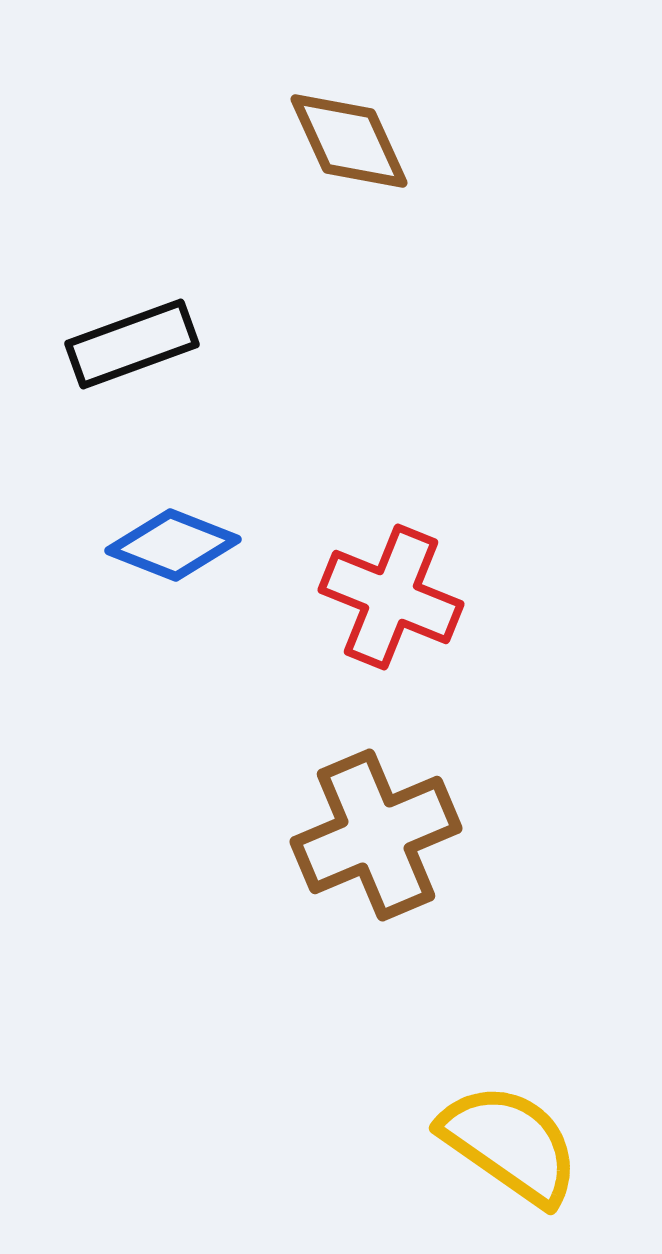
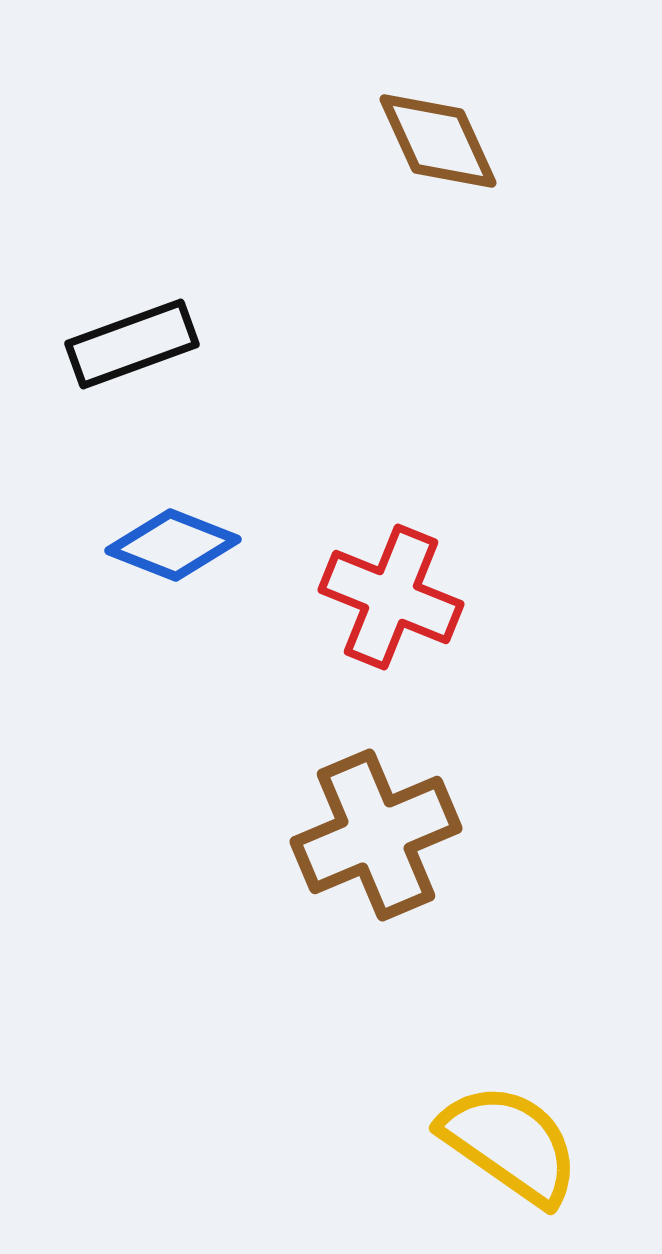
brown diamond: moved 89 px right
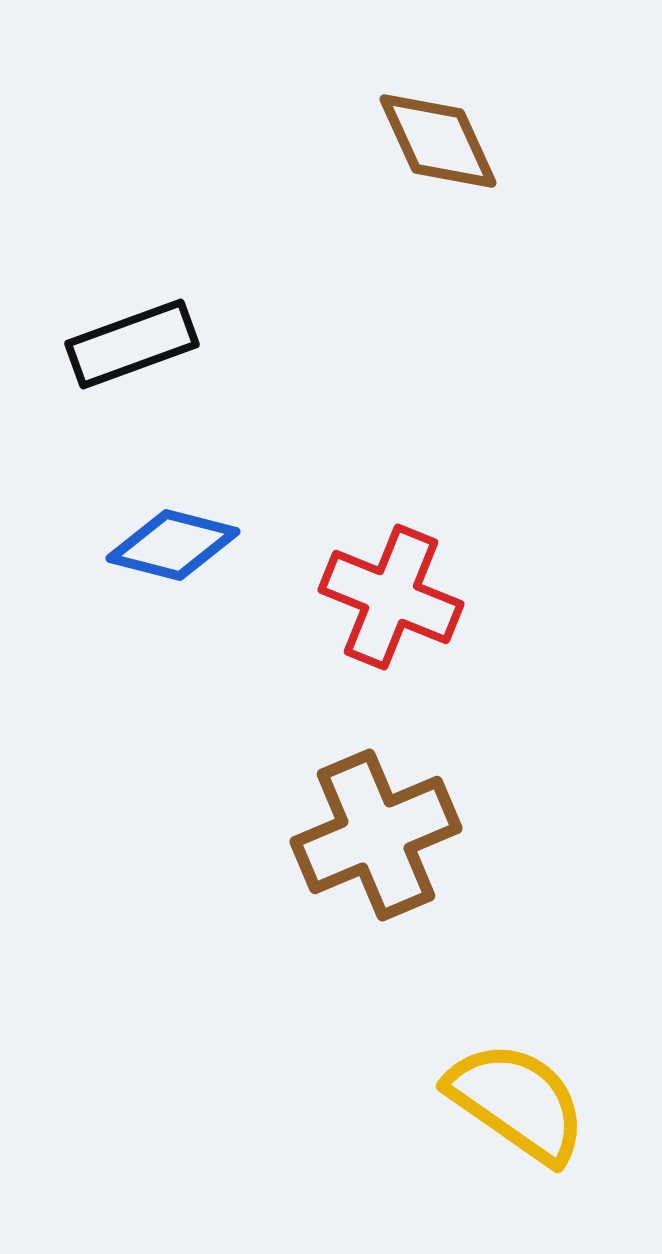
blue diamond: rotated 7 degrees counterclockwise
yellow semicircle: moved 7 px right, 42 px up
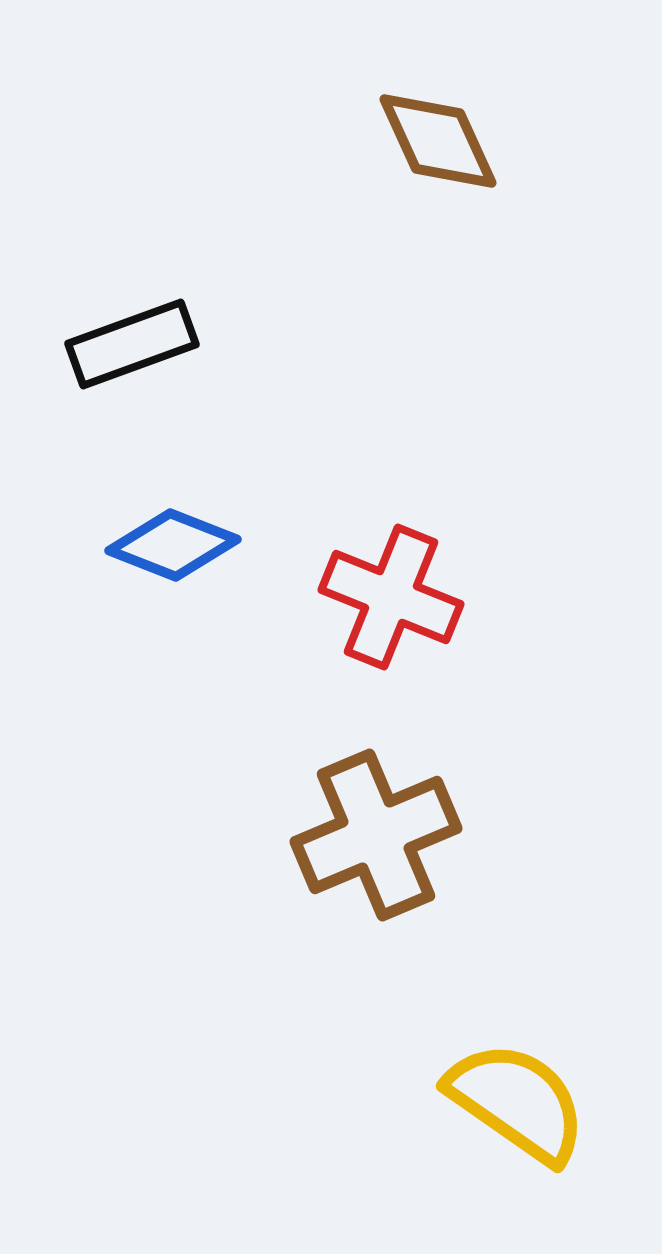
blue diamond: rotated 7 degrees clockwise
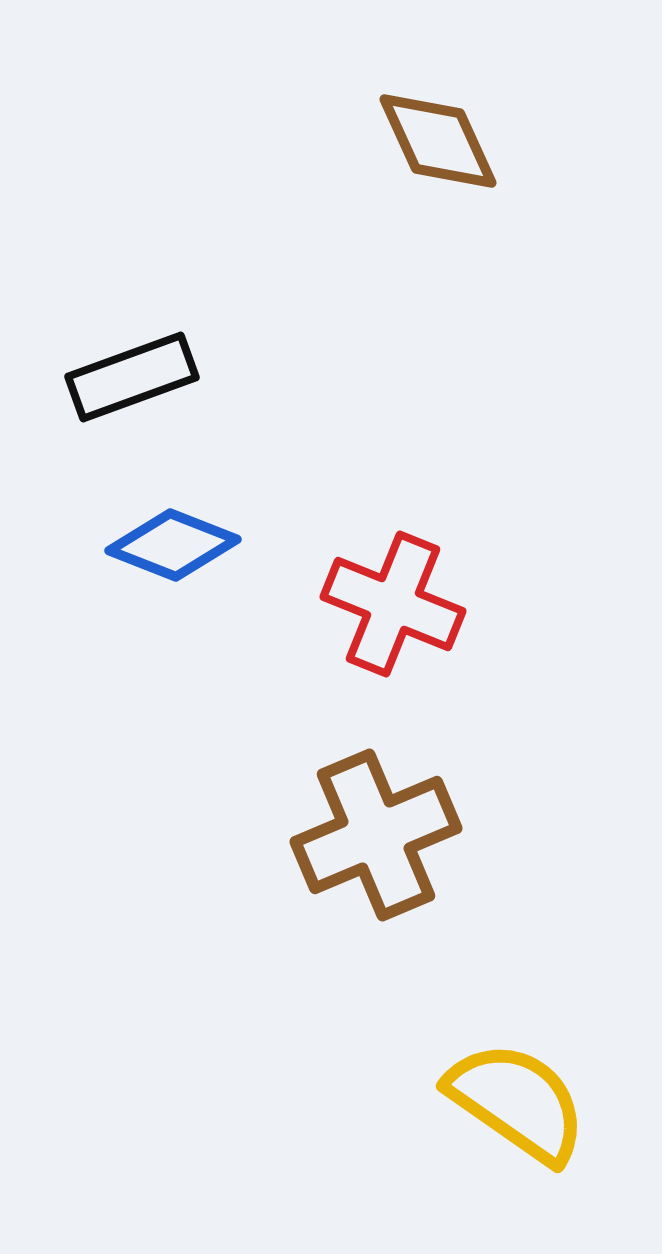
black rectangle: moved 33 px down
red cross: moved 2 px right, 7 px down
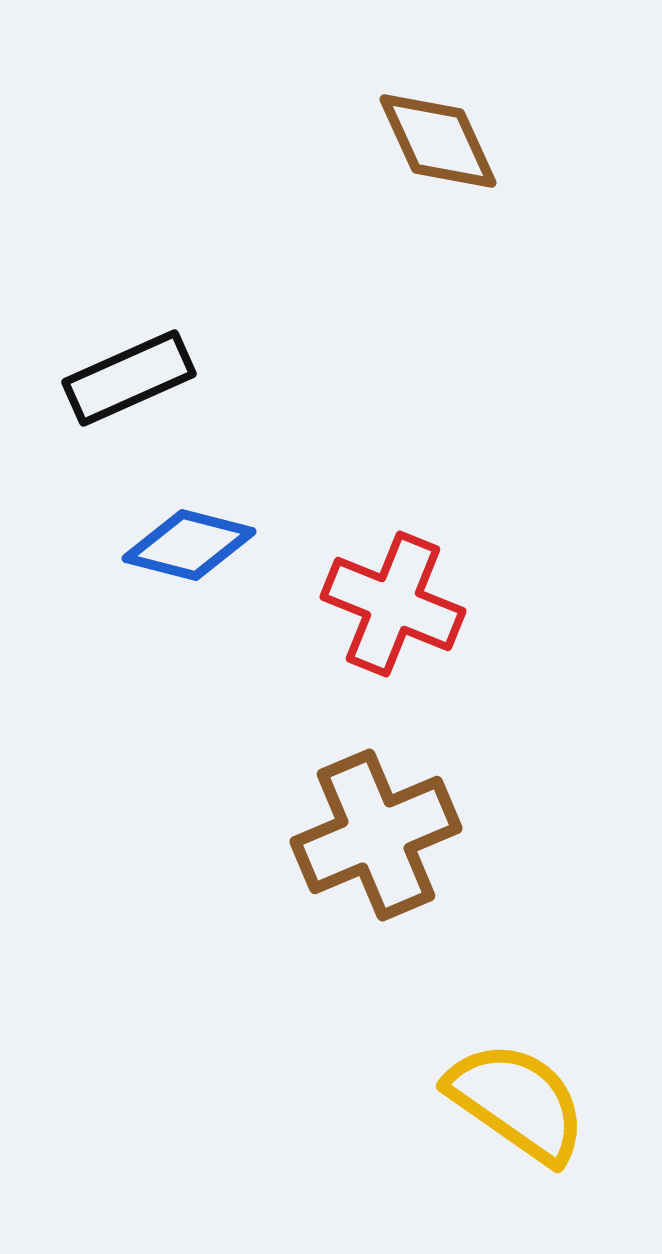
black rectangle: moved 3 px left, 1 px down; rotated 4 degrees counterclockwise
blue diamond: moved 16 px right; rotated 7 degrees counterclockwise
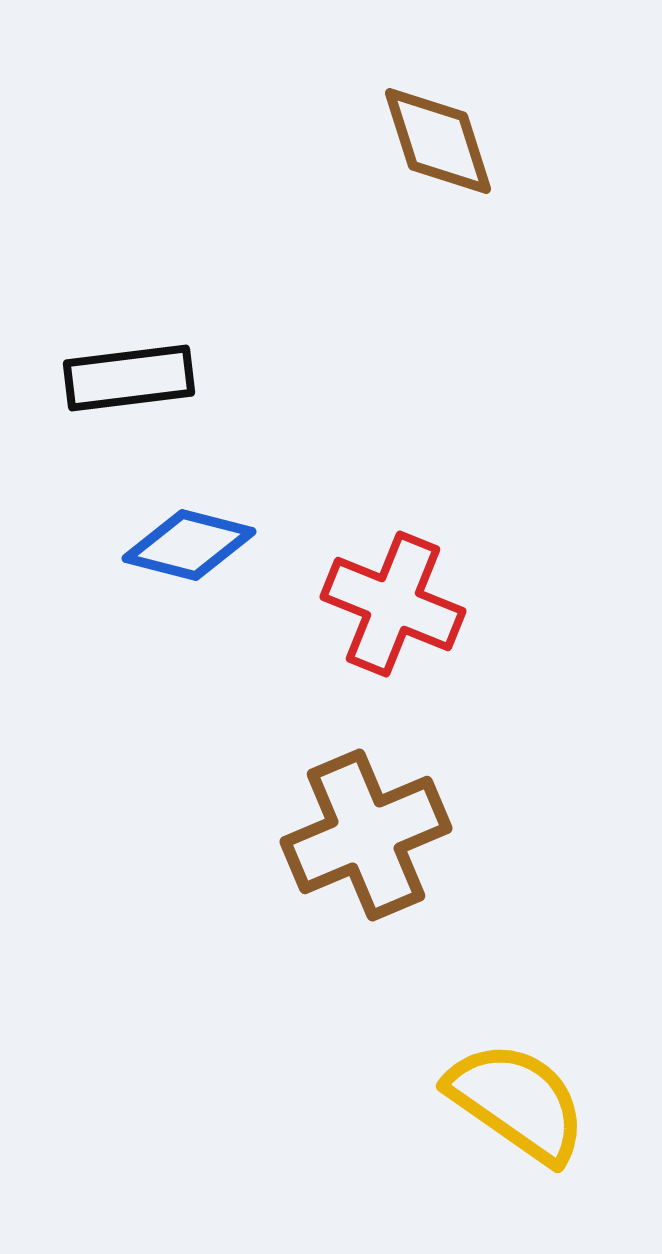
brown diamond: rotated 7 degrees clockwise
black rectangle: rotated 17 degrees clockwise
brown cross: moved 10 px left
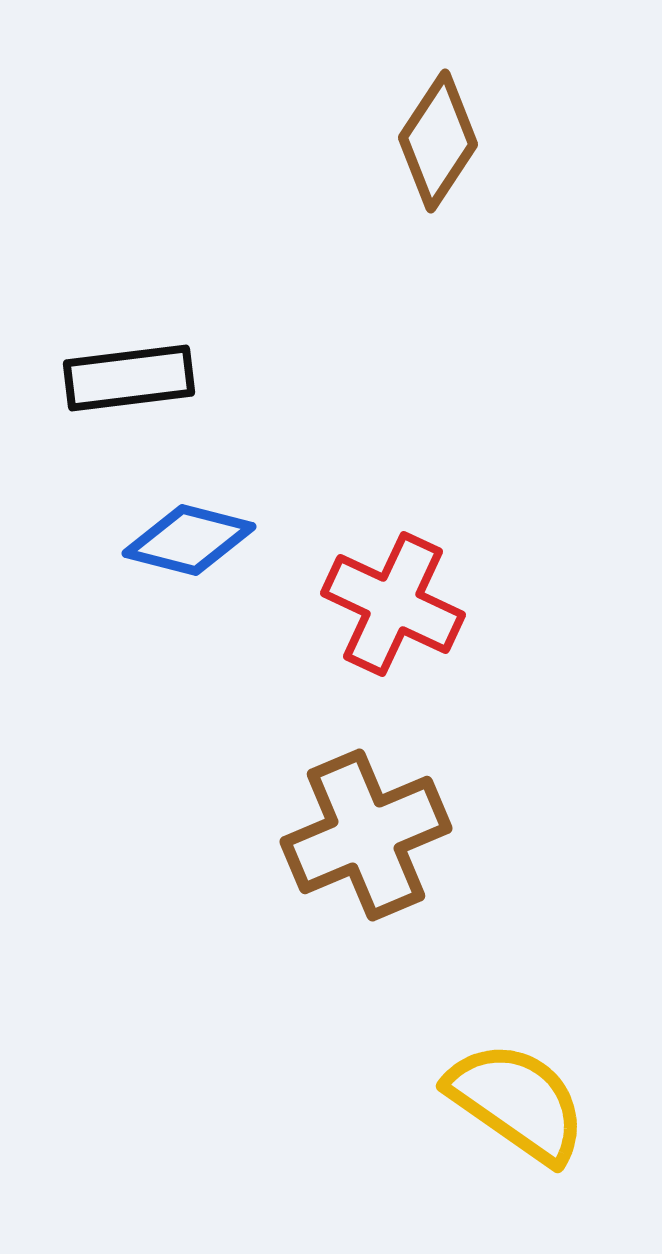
brown diamond: rotated 51 degrees clockwise
blue diamond: moved 5 px up
red cross: rotated 3 degrees clockwise
